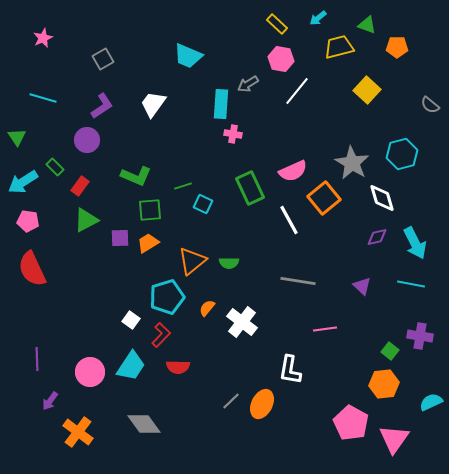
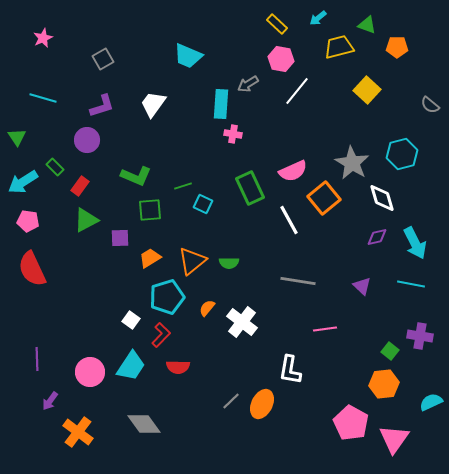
purple L-shape at (102, 106): rotated 16 degrees clockwise
orange trapezoid at (148, 243): moved 2 px right, 15 px down
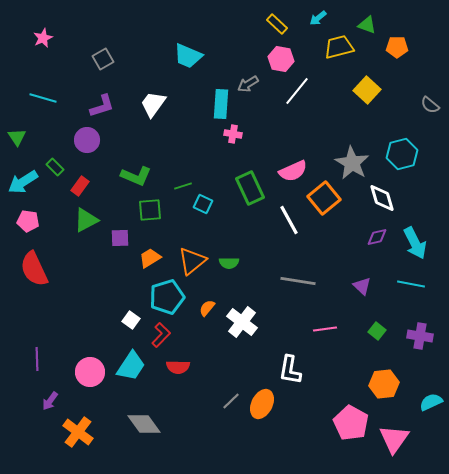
red semicircle at (32, 269): moved 2 px right
green square at (390, 351): moved 13 px left, 20 px up
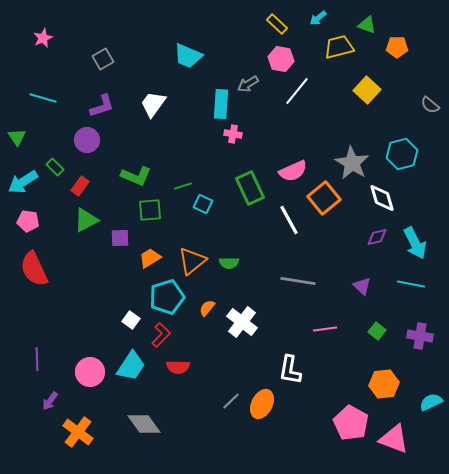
pink triangle at (394, 439): rotated 44 degrees counterclockwise
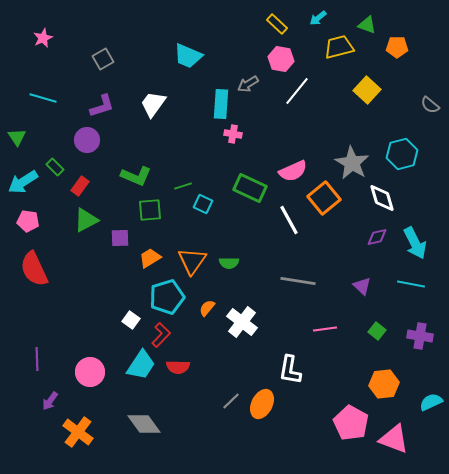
green rectangle at (250, 188): rotated 40 degrees counterclockwise
orange triangle at (192, 261): rotated 16 degrees counterclockwise
cyan trapezoid at (131, 366): moved 10 px right, 1 px up
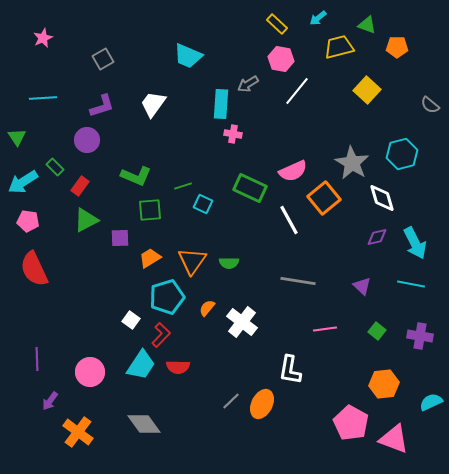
cyan line at (43, 98): rotated 20 degrees counterclockwise
